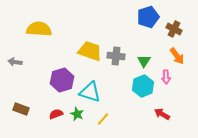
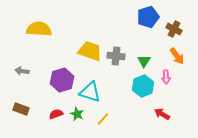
gray arrow: moved 7 px right, 9 px down
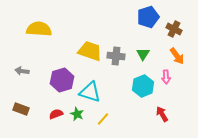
green triangle: moved 1 px left, 7 px up
red arrow: rotated 28 degrees clockwise
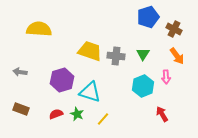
gray arrow: moved 2 px left, 1 px down
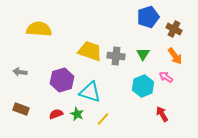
orange arrow: moved 2 px left
pink arrow: rotated 128 degrees clockwise
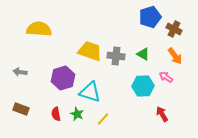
blue pentagon: moved 2 px right
green triangle: rotated 32 degrees counterclockwise
purple hexagon: moved 1 px right, 2 px up
cyan hexagon: rotated 20 degrees clockwise
red semicircle: rotated 80 degrees counterclockwise
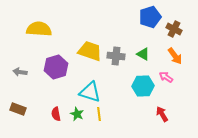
purple hexagon: moved 7 px left, 11 px up
brown rectangle: moved 3 px left
yellow line: moved 4 px left, 5 px up; rotated 48 degrees counterclockwise
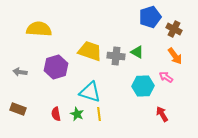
green triangle: moved 6 px left, 2 px up
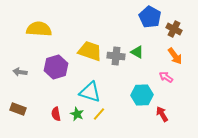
blue pentagon: rotated 25 degrees counterclockwise
cyan hexagon: moved 1 px left, 9 px down
yellow line: rotated 48 degrees clockwise
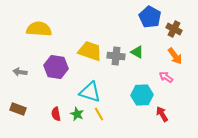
purple hexagon: rotated 25 degrees clockwise
yellow line: rotated 72 degrees counterclockwise
